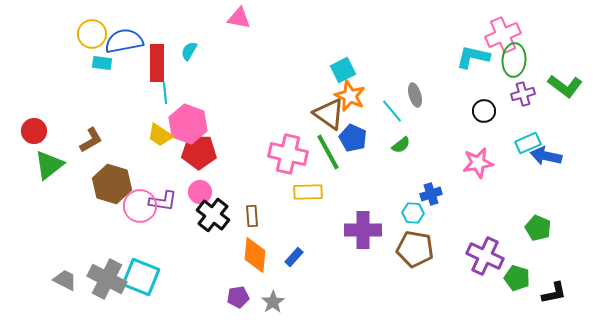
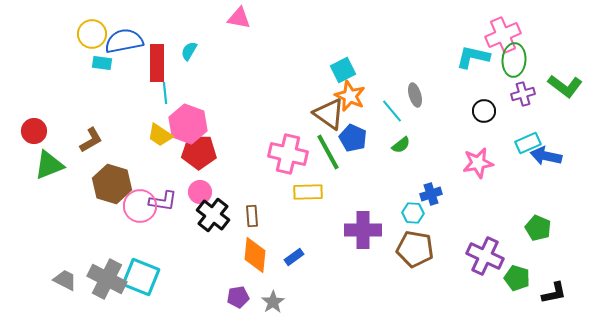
green triangle at (49, 165): rotated 16 degrees clockwise
blue rectangle at (294, 257): rotated 12 degrees clockwise
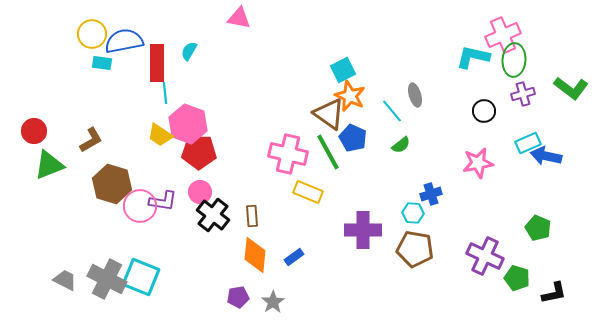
green L-shape at (565, 86): moved 6 px right, 2 px down
yellow rectangle at (308, 192): rotated 24 degrees clockwise
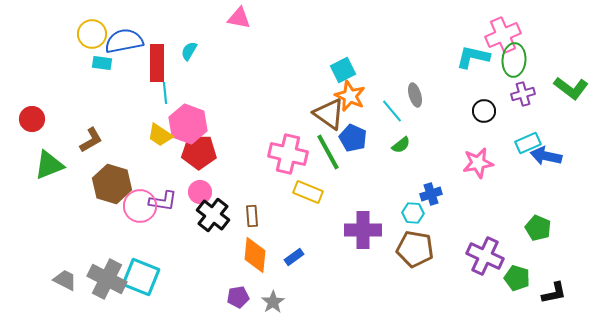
red circle at (34, 131): moved 2 px left, 12 px up
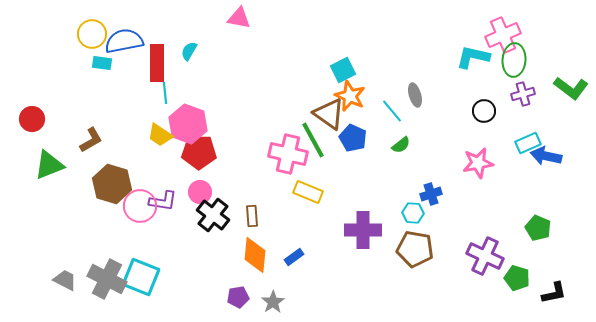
green line at (328, 152): moved 15 px left, 12 px up
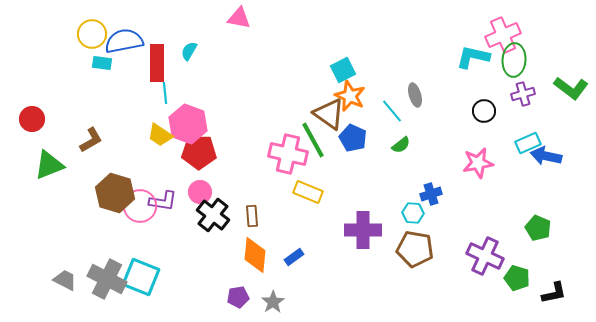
brown hexagon at (112, 184): moved 3 px right, 9 px down
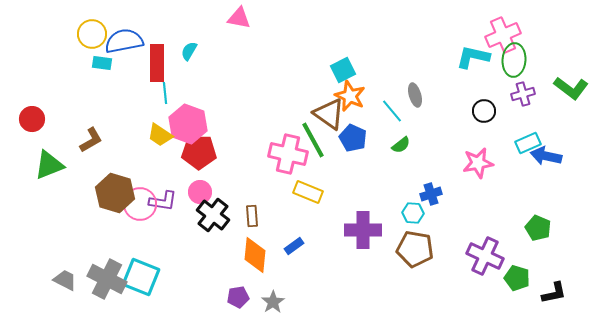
pink circle at (140, 206): moved 2 px up
blue rectangle at (294, 257): moved 11 px up
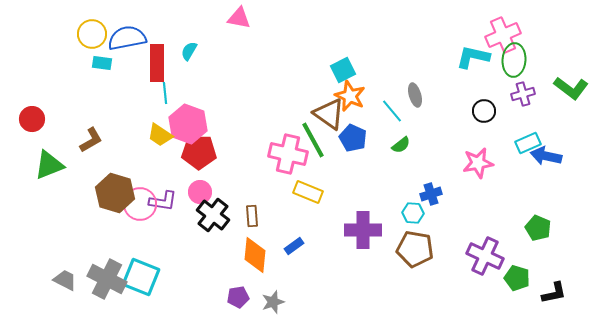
blue semicircle at (124, 41): moved 3 px right, 3 px up
gray star at (273, 302): rotated 15 degrees clockwise
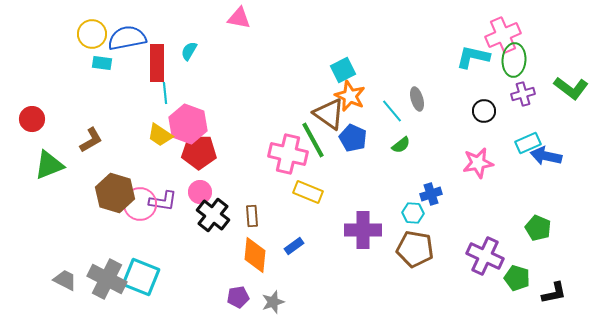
gray ellipse at (415, 95): moved 2 px right, 4 px down
